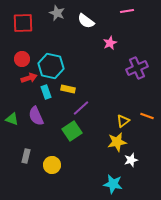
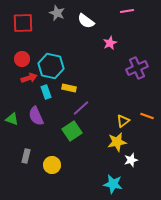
yellow rectangle: moved 1 px right, 1 px up
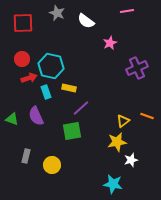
green square: rotated 24 degrees clockwise
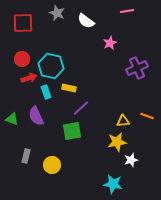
yellow triangle: rotated 32 degrees clockwise
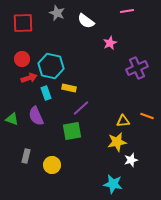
cyan rectangle: moved 1 px down
